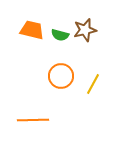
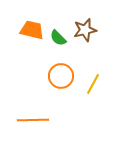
green semicircle: moved 2 px left, 3 px down; rotated 30 degrees clockwise
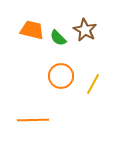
brown star: rotated 30 degrees counterclockwise
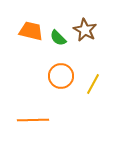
orange trapezoid: moved 1 px left, 1 px down
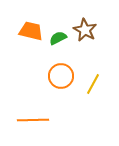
green semicircle: rotated 108 degrees clockwise
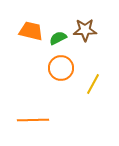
brown star: rotated 30 degrees counterclockwise
orange circle: moved 8 px up
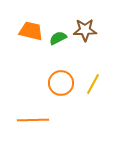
orange circle: moved 15 px down
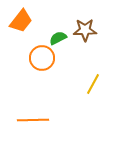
orange trapezoid: moved 10 px left, 10 px up; rotated 115 degrees clockwise
orange circle: moved 19 px left, 25 px up
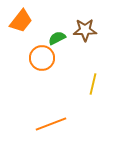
green semicircle: moved 1 px left
yellow line: rotated 15 degrees counterclockwise
orange line: moved 18 px right, 4 px down; rotated 20 degrees counterclockwise
